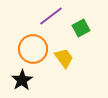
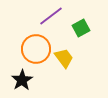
orange circle: moved 3 px right
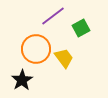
purple line: moved 2 px right
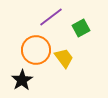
purple line: moved 2 px left, 1 px down
orange circle: moved 1 px down
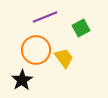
purple line: moved 6 px left; rotated 15 degrees clockwise
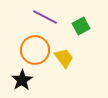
purple line: rotated 50 degrees clockwise
green square: moved 2 px up
orange circle: moved 1 px left
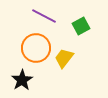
purple line: moved 1 px left, 1 px up
orange circle: moved 1 px right, 2 px up
yellow trapezoid: rotated 105 degrees counterclockwise
